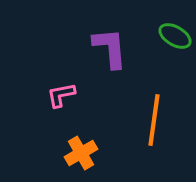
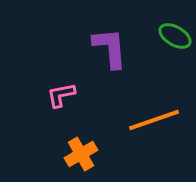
orange line: rotated 63 degrees clockwise
orange cross: moved 1 px down
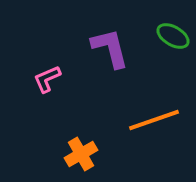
green ellipse: moved 2 px left
purple L-shape: rotated 9 degrees counterclockwise
pink L-shape: moved 14 px left, 16 px up; rotated 12 degrees counterclockwise
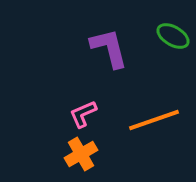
purple L-shape: moved 1 px left
pink L-shape: moved 36 px right, 35 px down
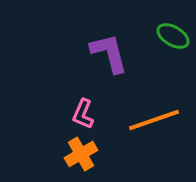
purple L-shape: moved 5 px down
pink L-shape: rotated 44 degrees counterclockwise
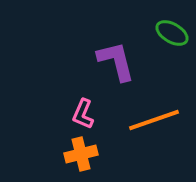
green ellipse: moved 1 px left, 3 px up
purple L-shape: moved 7 px right, 8 px down
orange cross: rotated 16 degrees clockwise
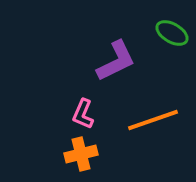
purple L-shape: rotated 78 degrees clockwise
orange line: moved 1 px left
